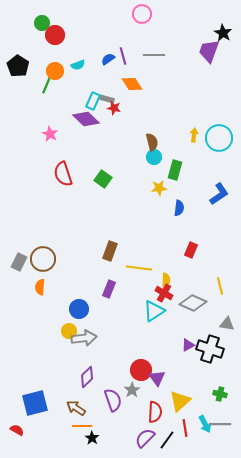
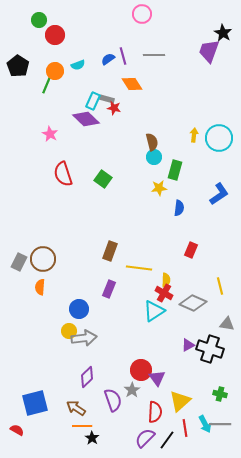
green circle at (42, 23): moved 3 px left, 3 px up
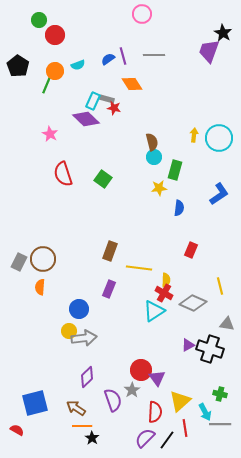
cyan arrow at (205, 424): moved 12 px up
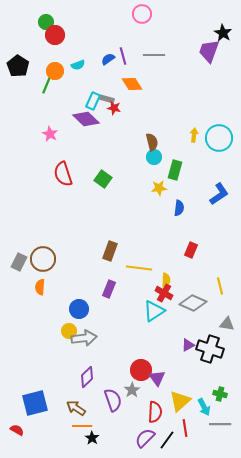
green circle at (39, 20): moved 7 px right, 2 px down
cyan arrow at (205, 412): moved 1 px left, 5 px up
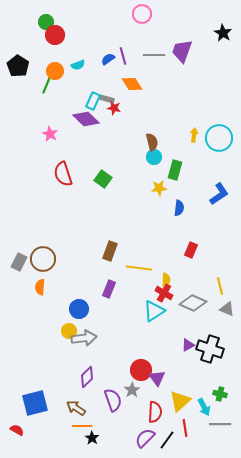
purple trapezoid at (209, 51): moved 27 px left
gray triangle at (227, 324): moved 15 px up; rotated 14 degrees clockwise
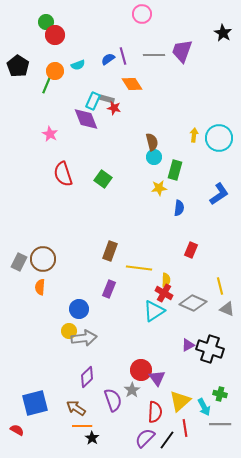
purple diamond at (86, 119): rotated 24 degrees clockwise
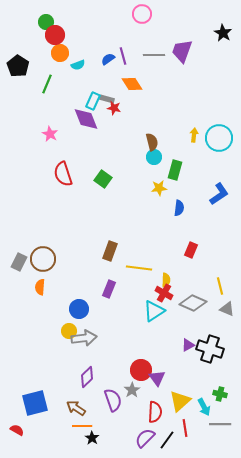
orange circle at (55, 71): moved 5 px right, 18 px up
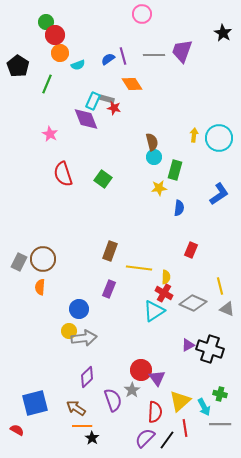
yellow semicircle at (166, 280): moved 3 px up
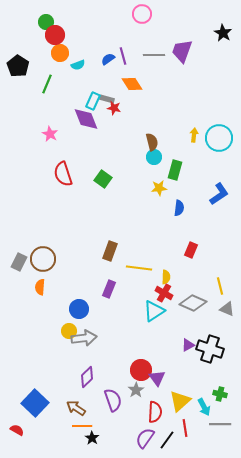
gray star at (132, 390): moved 4 px right
blue square at (35, 403): rotated 32 degrees counterclockwise
purple semicircle at (145, 438): rotated 10 degrees counterclockwise
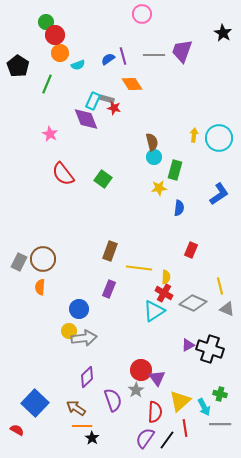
red semicircle at (63, 174): rotated 20 degrees counterclockwise
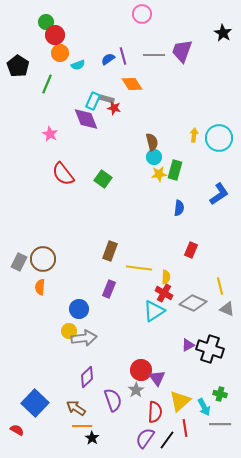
yellow star at (159, 188): moved 14 px up
